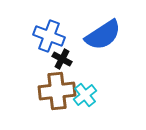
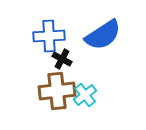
blue cross: rotated 24 degrees counterclockwise
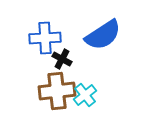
blue cross: moved 4 px left, 2 px down
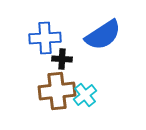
black cross: rotated 24 degrees counterclockwise
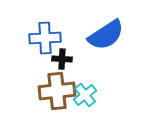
blue semicircle: moved 3 px right
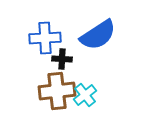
blue semicircle: moved 8 px left
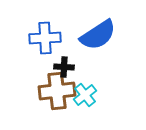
black cross: moved 2 px right, 8 px down
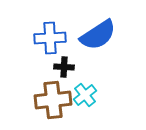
blue cross: moved 5 px right
brown cross: moved 4 px left, 9 px down
